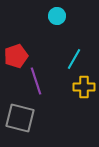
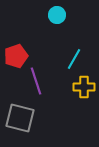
cyan circle: moved 1 px up
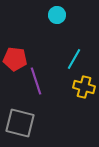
red pentagon: moved 1 px left, 3 px down; rotated 25 degrees clockwise
yellow cross: rotated 15 degrees clockwise
gray square: moved 5 px down
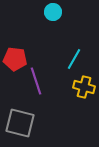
cyan circle: moved 4 px left, 3 px up
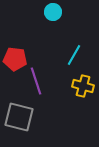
cyan line: moved 4 px up
yellow cross: moved 1 px left, 1 px up
gray square: moved 1 px left, 6 px up
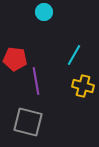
cyan circle: moved 9 px left
purple line: rotated 8 degrees clockwise
gray square: moved 9 px right, 5 px down
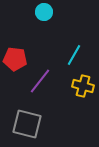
purple line: moved 4 px right; rotated 48 degrees clockwise
gray square: moved 1 px left, 2 px down
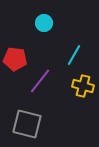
cyan circle: moved 11 px down
